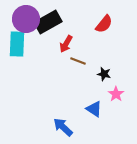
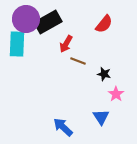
blue triangle: moved 7 px right, 8 px down; rotated 24 degrees clockwise
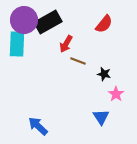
purple circle: moved 2 px left, 1 px down
blue arrow: moved 25 px left, 1 px up
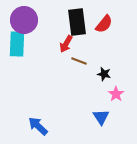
black rectangle: moved 29 px right; rotated 68 degrees counterclockwise
brown line: moved 1 px right
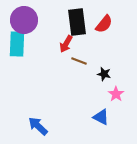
blue triangle: rotated 30 degrees counterclockwise
